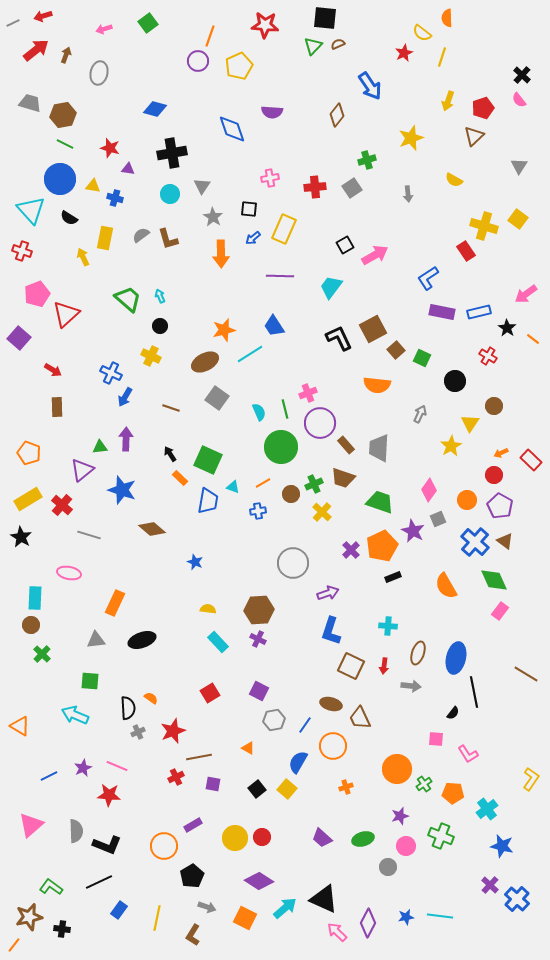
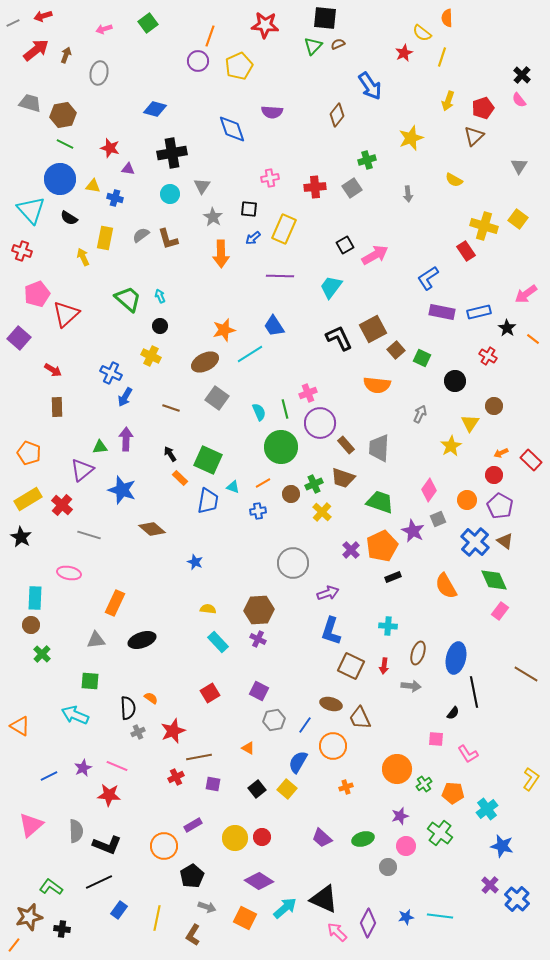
green cross at (441, 836): moved 1 px left, 3 px up; rotated 15 degrees clockwise
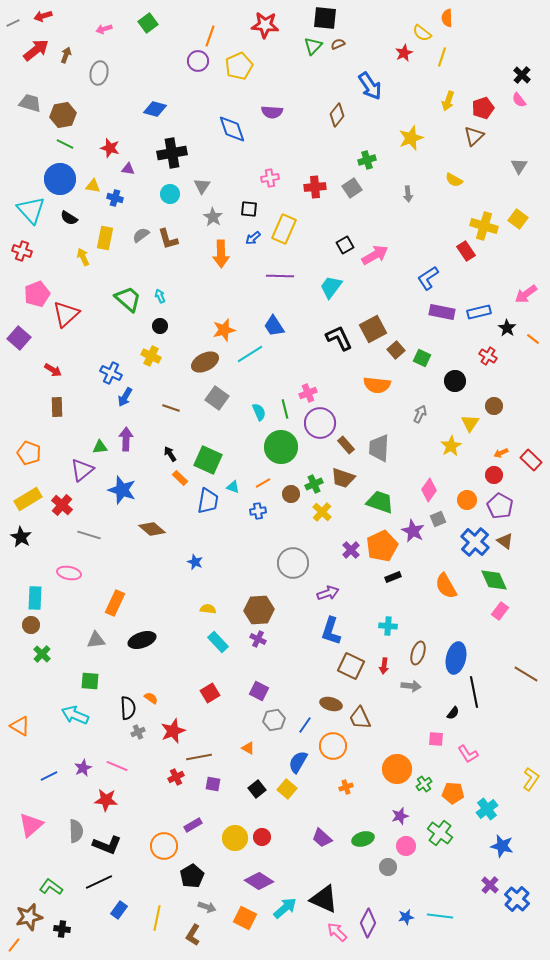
red star at (109, 795): moved 3 px left, 5 px down
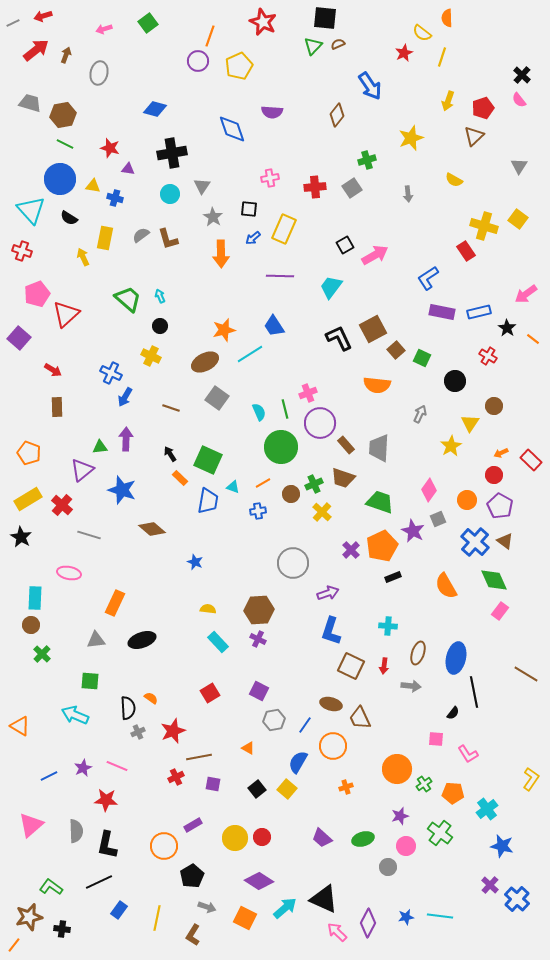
red star at (265, 25): moved 2 px left, 3 px up; rotated 20 degrees clockwise
black L-shape at (107, 845): rotated 80 degrees clockwise
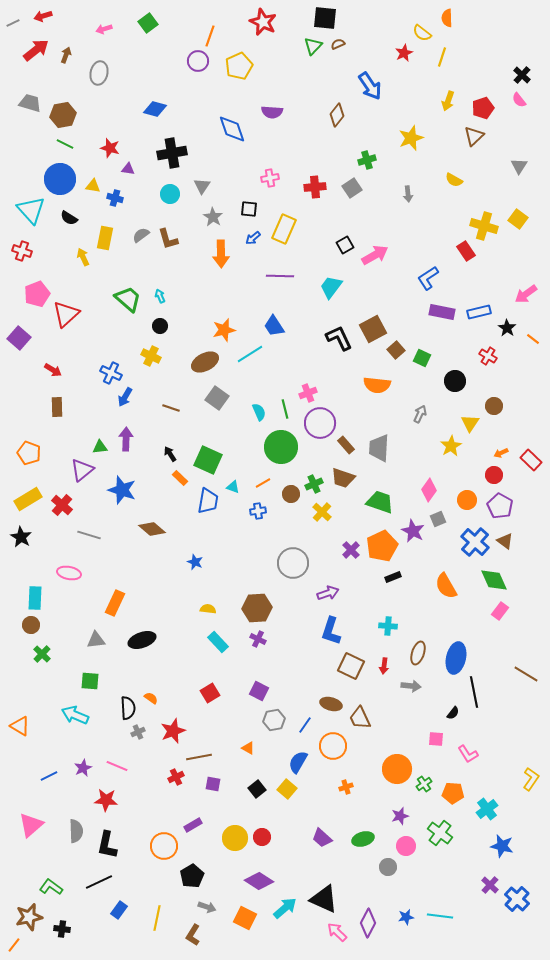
brown hexagon at (259, 610): moved 2 px left, 2 px up
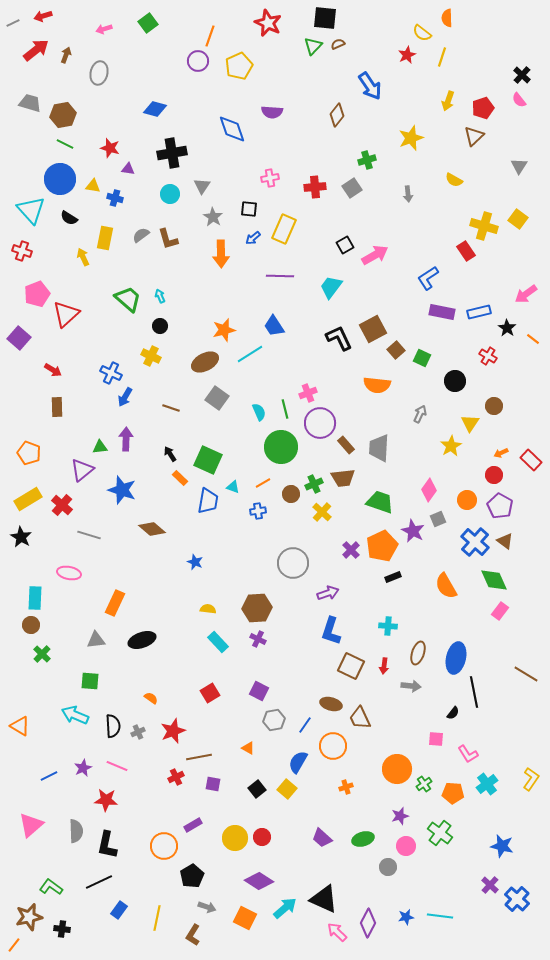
red star at (263, 22): moved 5 px right, 1 px down
red star at (404, 53): moved 3 px right, 2 px down
brown trapezoid at (343, 478): rotated 25 degrees counterclockwise
black semicircle at (128, 708): moved 15 px left, 18 px down
cyan cross at (487, 809): moved 25 px up
